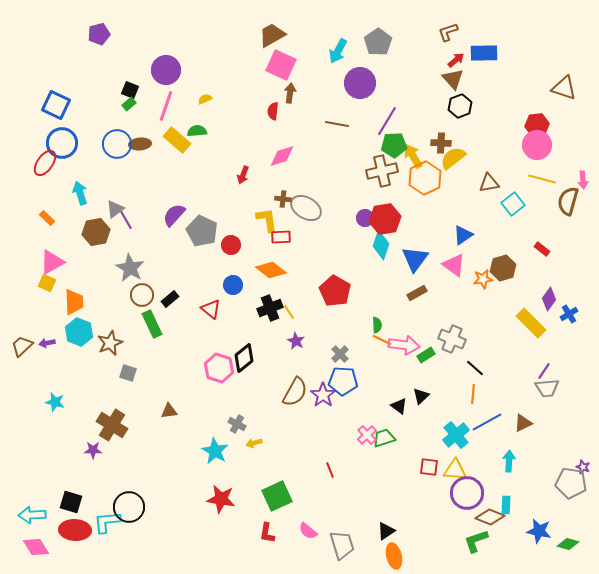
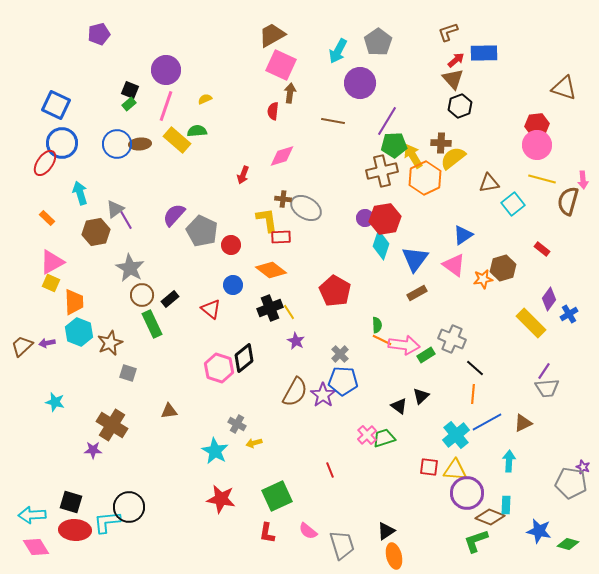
brown line at (337, 124): moved 4 px left, 3 px up
yellow square at (47, 283): moved 4 px right
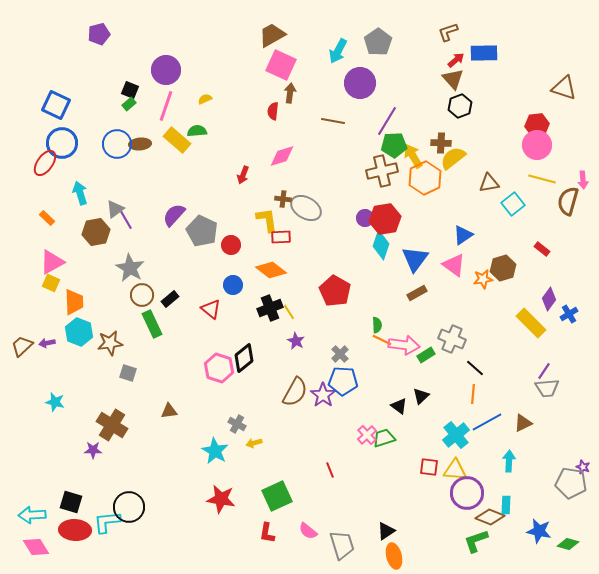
brown star at (110, 343): rotated 15 degrees clockwise
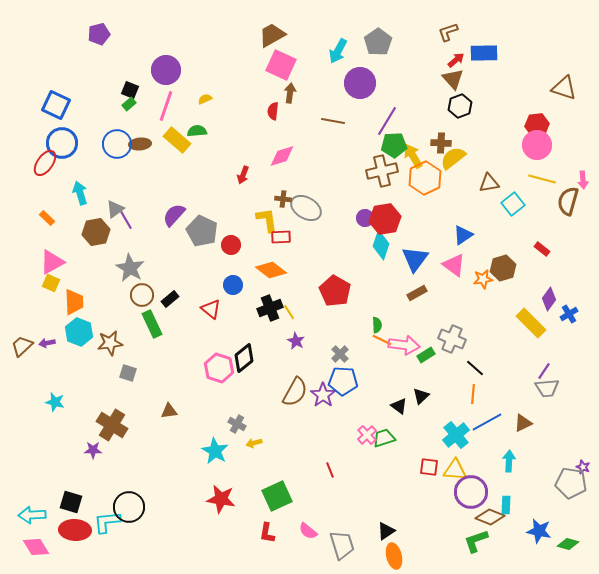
purple circle at (467, 493): moved 4 px right, 1 px up
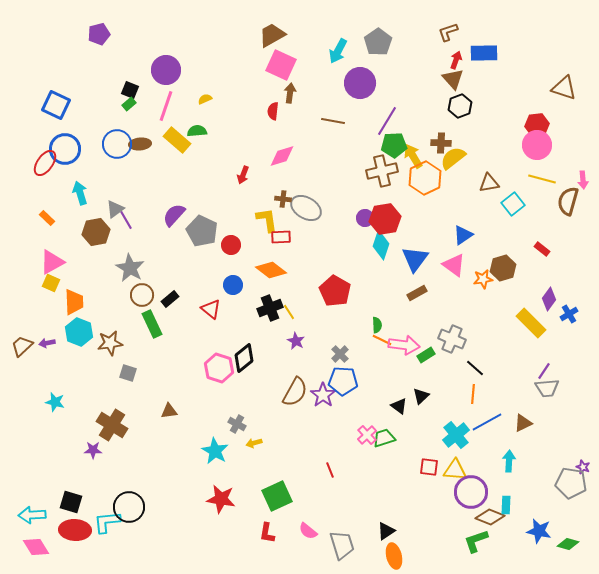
red arrow at (456, 60): rotated 30 degrees counterclockwise
blue circle at (62, 143): moved 3 px right, 6 px down
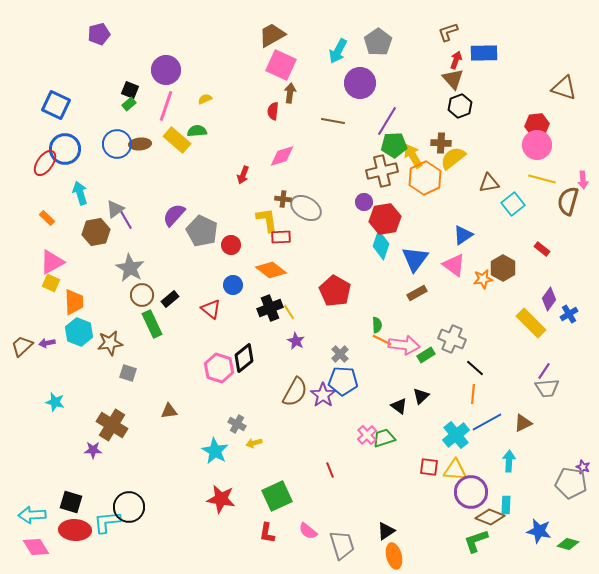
purple circle at (365, 218): moved 1 px left, 16 px up
brown hexagon at (503, 268): rotated 15 degrees counterclockwise
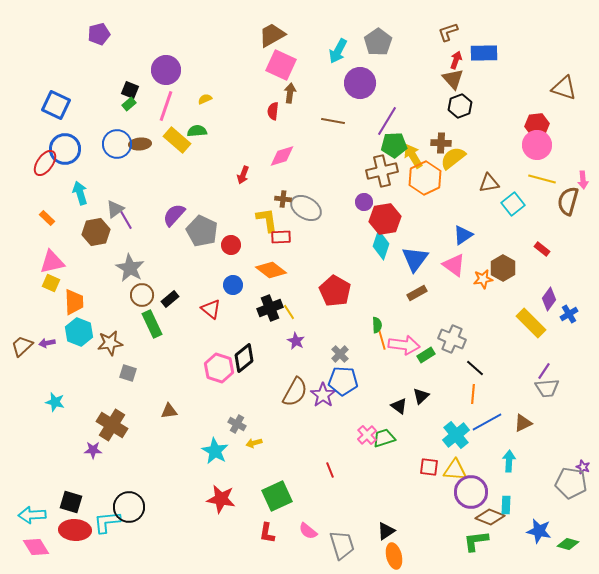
pink triangle at (52, 262): rotated 16 degrees clockwise
orange line at (382, 340): rotated 48 degrees clockwise
green L-shape at (476, 541): rotated 12 degrees clockwise
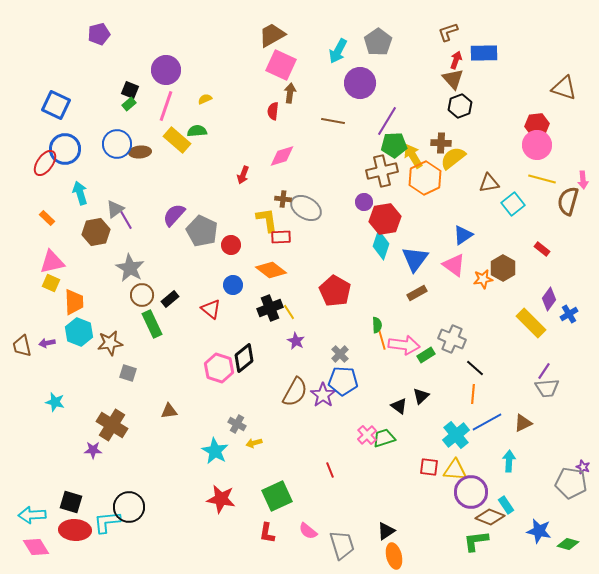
brown ellipse at (140, 144): moved 8 px down
brown trapezoid at (22, 346): rotated 60 degrees counterclockwise
cyan rectangle at (506, 505): rotated 36 degrees counterclockwise
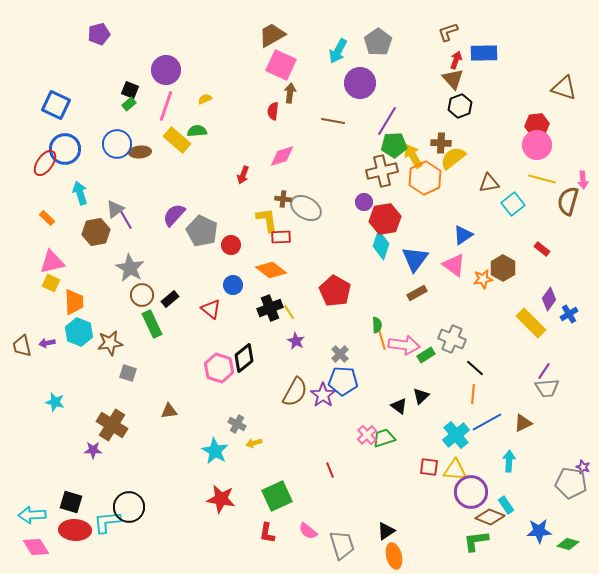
blue star at (539, 531): rotated 15 degrees counterclockwise
